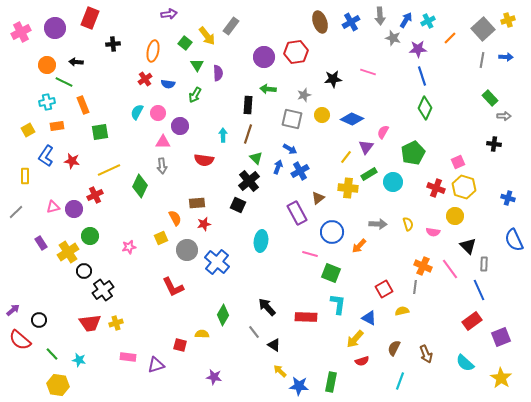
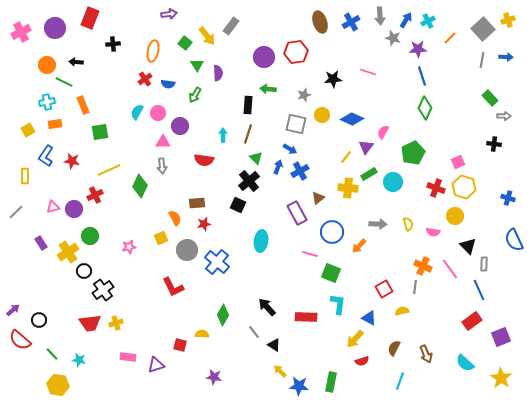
gray square at (292, 119): moved 4 px right, 5 px down
orange rectangle at (57, 126): moved 2 px left, 2 px up
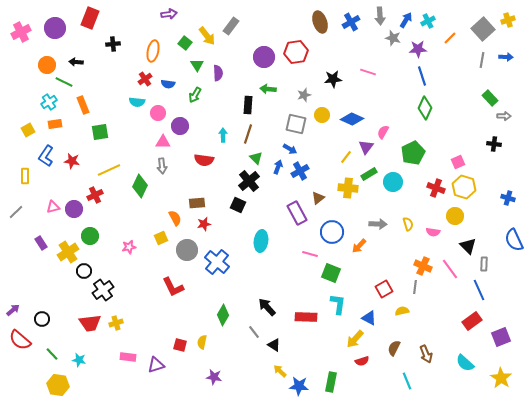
cyan cross at (47, 102): moved 2 px right; rotated 21 degrees counterclockwise
cyan semicircle at (137, 112): moved 10 px up; rotated 112 degrees counterclockwise
black circle at (39, 320): moved 3 px right, 1 px up
yellow semicircle at (202, 334): moved 8 px down; rotated 80 degrees counterclockwise
cyan line at (400, 381): moved 7 px right; rotated 42 degrees counterclockwise
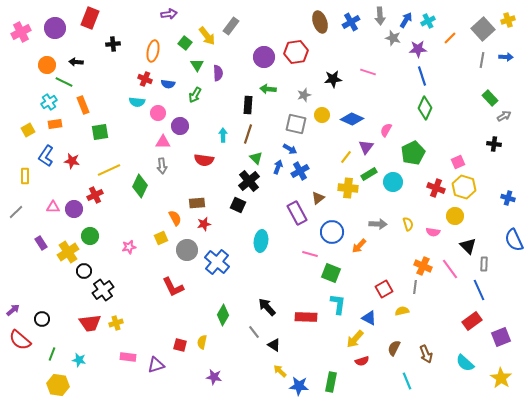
red cross at (145, 79): rotated 32 degrees counterclockwise
gray arrow at (504, 116): rotated 32 degrees counterclockwise
pink semicircle at (383, 132): moved 3 px right, 2 px up
pink triangle at (53, 207): rotated 16 degrees clockwise
green line at (52, 354): rotated 64 degrees clockwise
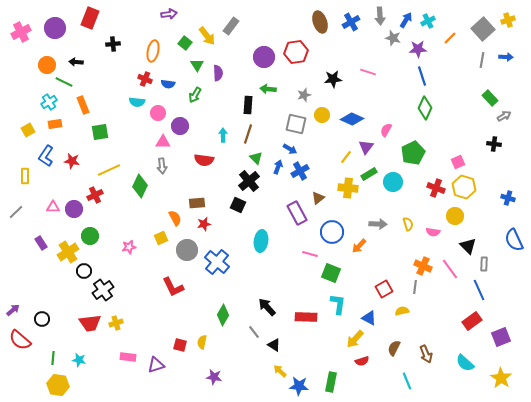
green line at (52, 354): moved 1 px right, 4 px down; rotated 16 degrees counterclockwise
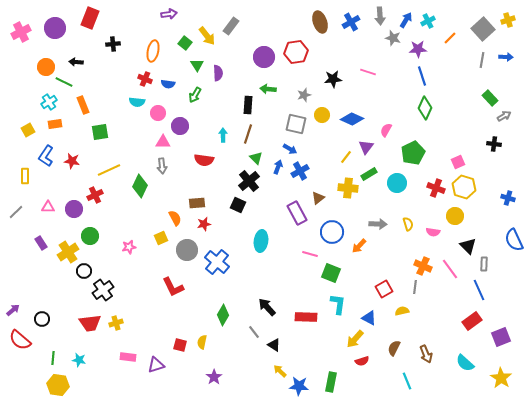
orange circle at (47, 65): moved 1 px left, 2 px down
cyan circle at (393, 182): moved 4 px right, 1 px down
pink triangle at (53, 207): moved 5 px left
purple star at (214, 377): rotated 28 degrees clockwise
